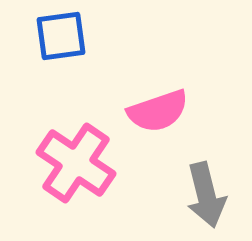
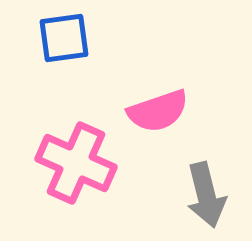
blue square: moved 3 px right, 2 px down
pink cross: rotated 10 degrees counterclockwise
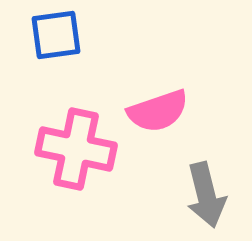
blue square: moved 8 px left, 3 px up
pink cross: moved 14 px up; rotated 12 degrees counterclockwise
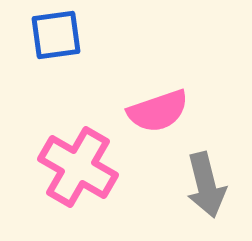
pink cross: moved 2 px right, 18 px down; rotated 18 degrees clockwise
gray arrow: moved 10 px up
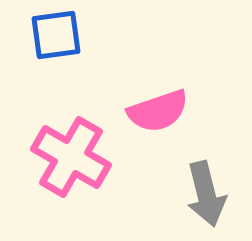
pink cross: moved 7 px left, 10 px up
gray arrow: moved 9 px down
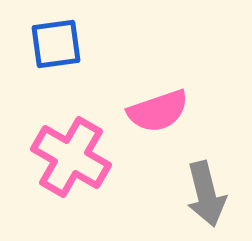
blue square: moved 9 px down
